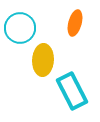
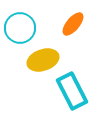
orange ellipse: moved 2 px left, 1 px down; rotated 25 degrees clockwise
yellow ellipse: rotated 68 degrees clockwise
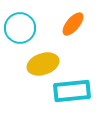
yellow ellipse: moved 4 px down
cyan rectangle: rotated 69 degrees counterclockwise
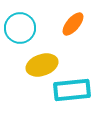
yellow ellipse: moved 1 px left, 1 px down
cyan rectangle: moved 1 px up
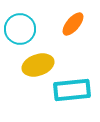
cyan circle: moved 1 px down
yellow ellipse: moved 4 px left
